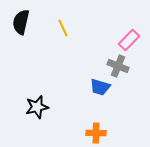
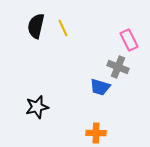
black semicircle: moved 15 px right, 4 px down
pink rectangle: rotated 70 degrees counterclockwise
gray cross: moved 1 px down
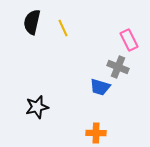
black semicircle: moved 4 px left, 4 px up
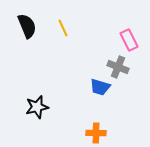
black semicircle: moved 5 px left, 4 px down; rotated 145 degrees clockwise
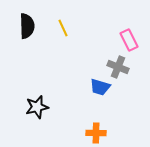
black semicircle: rotated 20 degrees clockwise
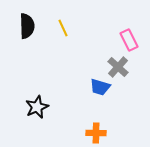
gray cross: rotated 20 degrees clockwise
black star: rotated 10 degrees counterclockwise
